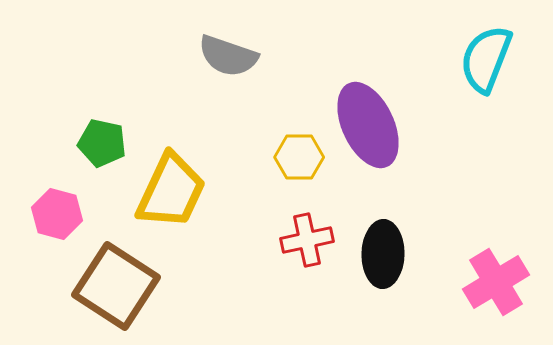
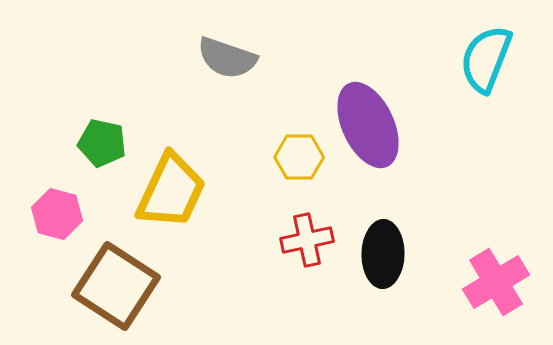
gray semicircle: moved 1 px left, 2 px down
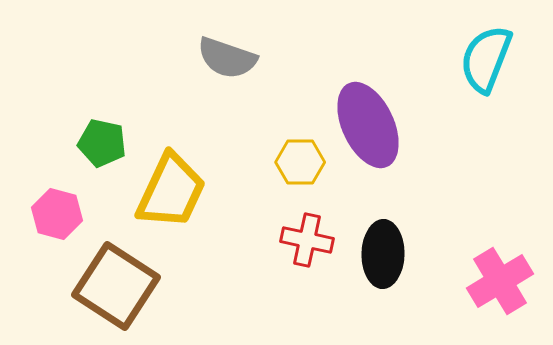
yellow hexagon: moved 1 px right, 5 px down
red cross: rotated 24 degrees clockwise
pink cross: moved 4 px right, 1 px up
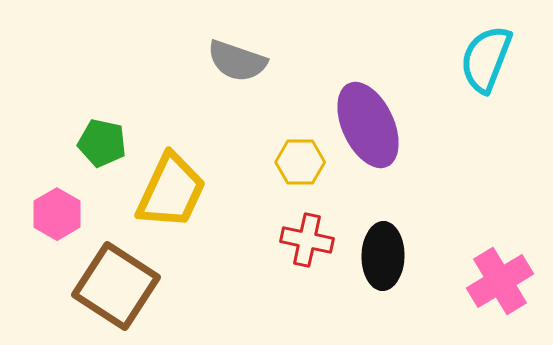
gray semicircle: moved 10 px right, 3 px down
pink hexagon: rotated 15 degrees clockwise
black ellipse: moved 2 px down
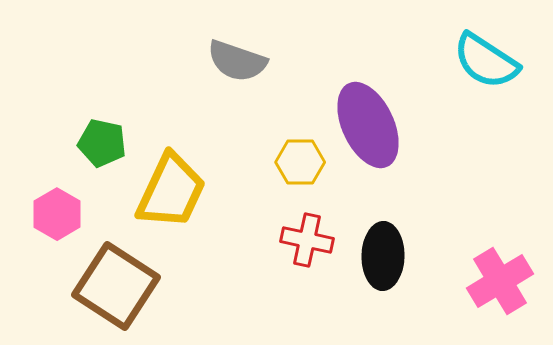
cyan semicircle: moved 2 px down; rotated 78 degrees counterclockwise
